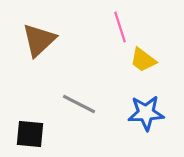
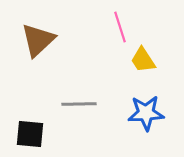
brown triangle: moved 1 px left
yellow trapezoid: rotated 20 degrees clockwise
gray line: rotated 28 degrees counterclockwise
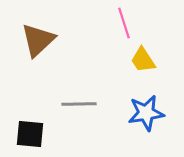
pink line: moved 4 px right, 4 px up
blue star: rotated 6 degrees counterclockwise
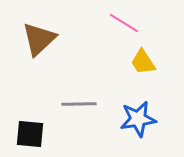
pink line: rotated 40 degrees counterclockwise
brown triangle: moved 1 px right, 1 px up
yellow trapezoid: moved 2 px down
blue star: moved 8 px left, 6 px down
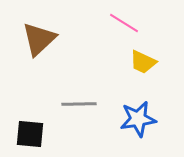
yellow trapezoid: rotated 32 degrees counterclockwise
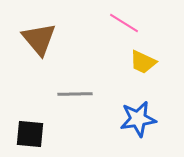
brown triangle: rotated 27 degrees counterclockwise
gray line: moved 4 px left, 10 px up
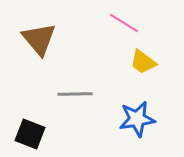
yellow trapezoid: rotated 12 degrees clockwise
blue star: moved 1 px left
black square: rotated 16 degrees clockwise
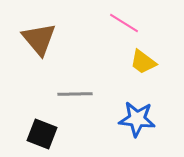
blue star: rotated 15 degrees clockwise
black square: moved 12 px right
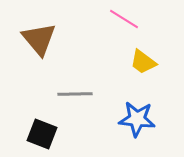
pink line: moved 4 px up
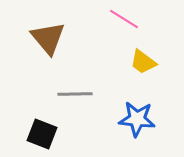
brown triangle: moved 9 px right, 1 px up
